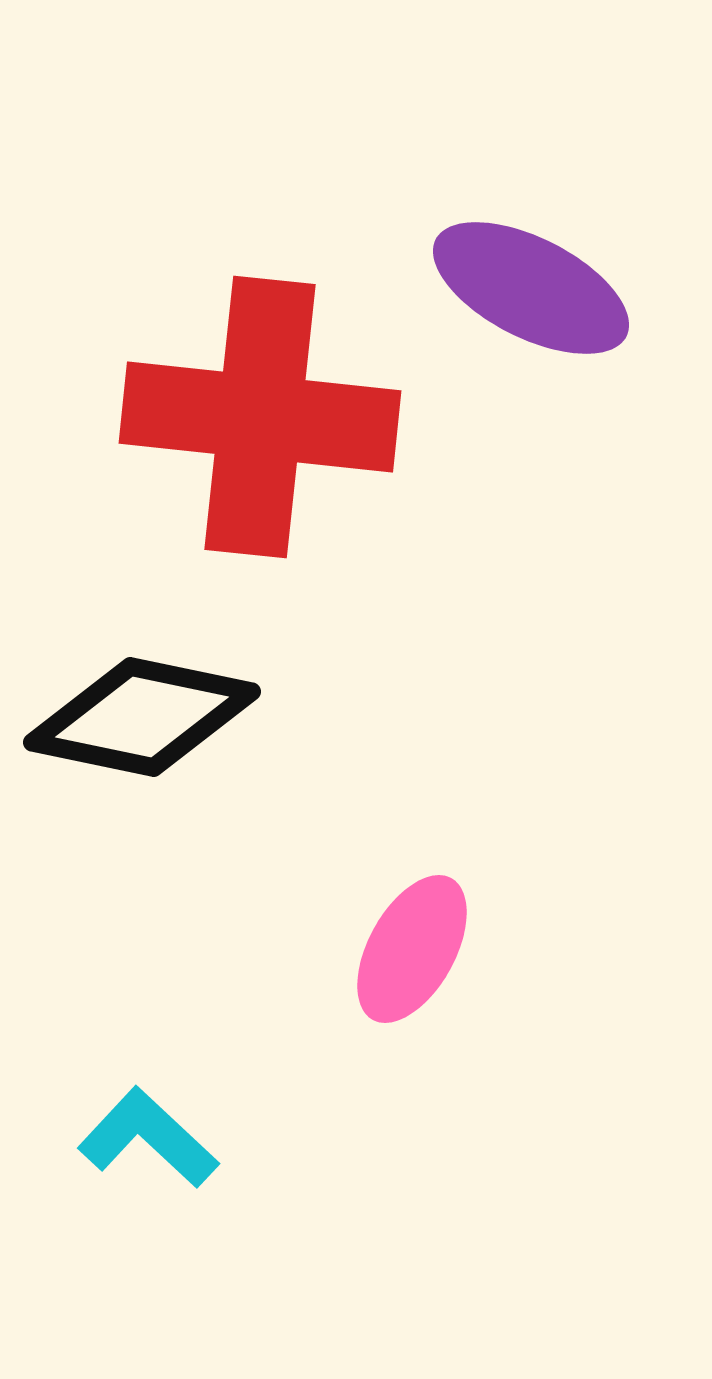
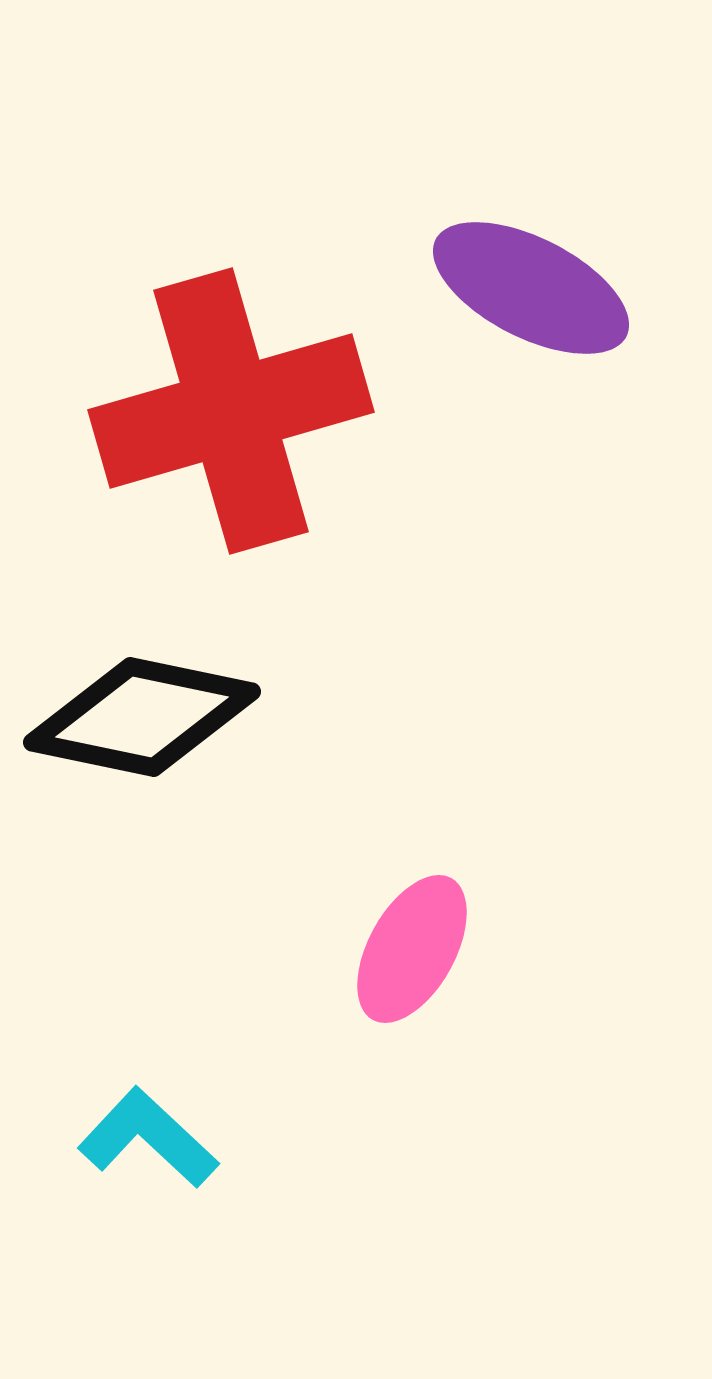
red cross: moved 29 px left, 6 px up; rotated 22 degrees counterclockwise
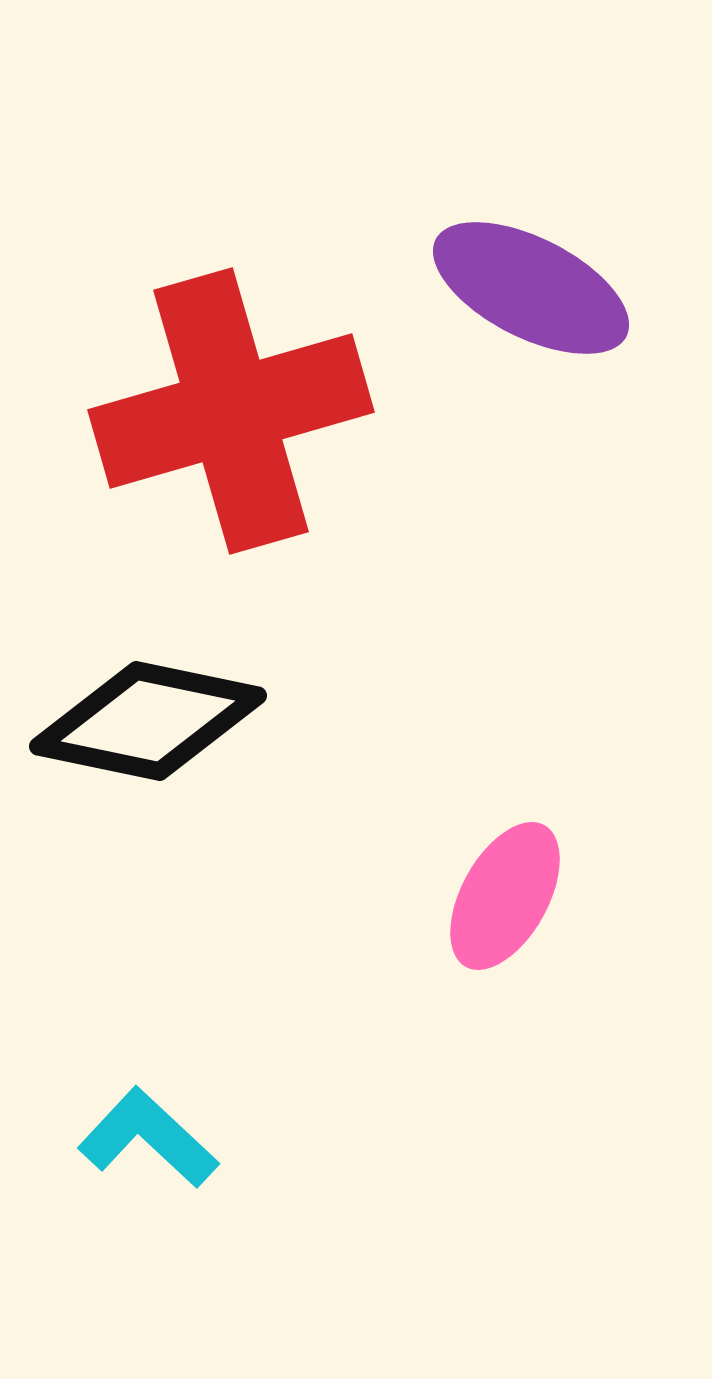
black diamond: moved 6 px right, 4 px down
pink ellipse: moved 93 px right, 53 px up
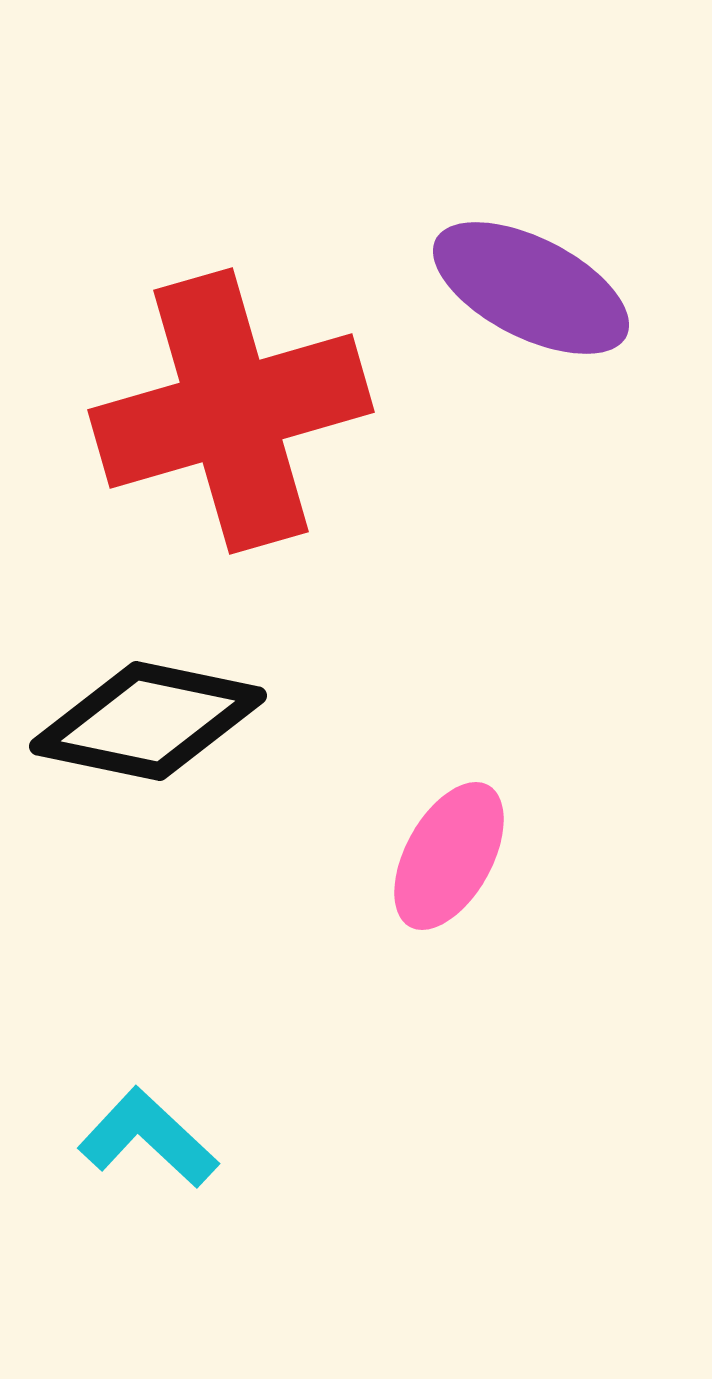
pink ellipse: moved 56 px left, 40 px up
